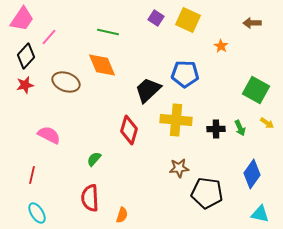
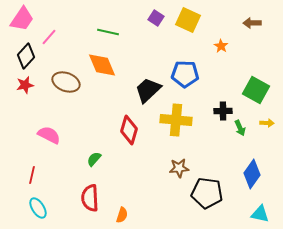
yellow arrow: rotated 32 degrees counterclockwise
black cross: moved 7 px right, 18 px up
cyan ellipse: moved 1 px right, 5 px up
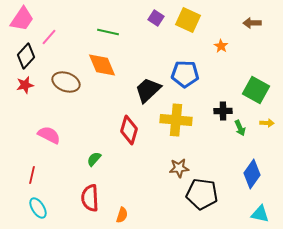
black pentagon: moved 5 px left, 1 px down
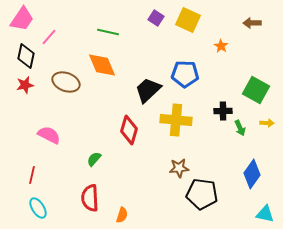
black diamond: rotated 30 degrees counterclockwise
cyan triangle: moved 5 px right
